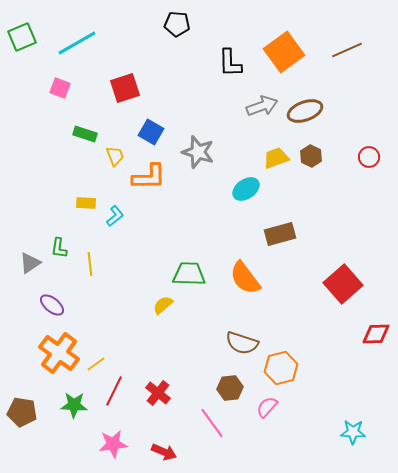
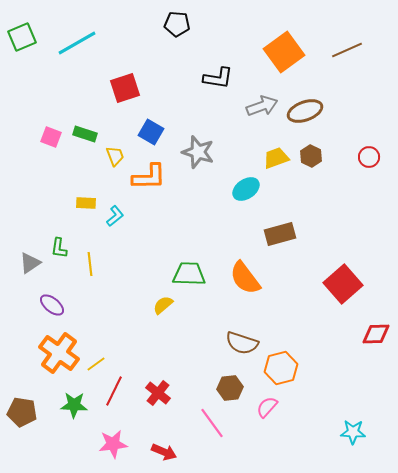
black L-shape at (230, 63): moved 12 px left, 15 px down; rotated 80 degrees counterclockwise
pink square at (60, 88): moved 9 px left, 49 px down
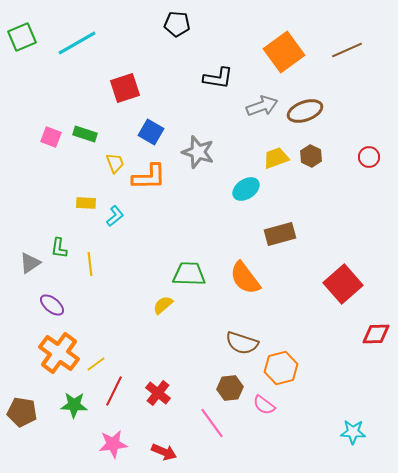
yellow trapezoid at (115, 156): moved 7 px down
pink semicircle at (267, 407): moved 3 px left, 2 px up; rotated 95 degrees counterclockwise
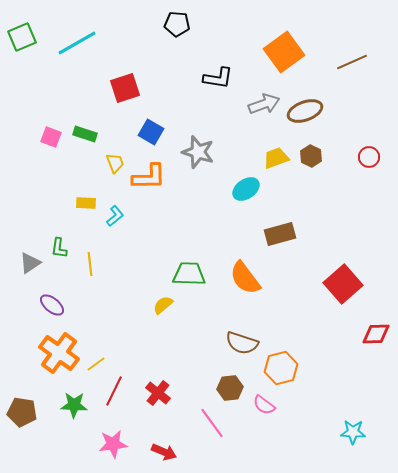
brown line at (347, 50): moved 5 px right, 12 px down
gray arrow at (262, 106): moved 2 px right, 2 px up
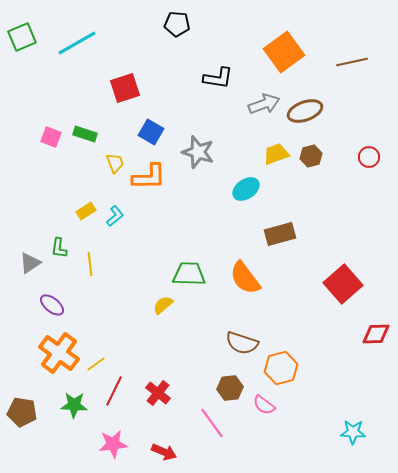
brown line at (352, 62): rotated 12 degrees clockwise
brown hexagon at (311, 156): rotated 20 degrees clockwise
yellow trapezoid at (276, 158): moved 4 px up
yellow rectangle at (86, 203): moved 8 px down; rotated 36 degrees counterclockwise
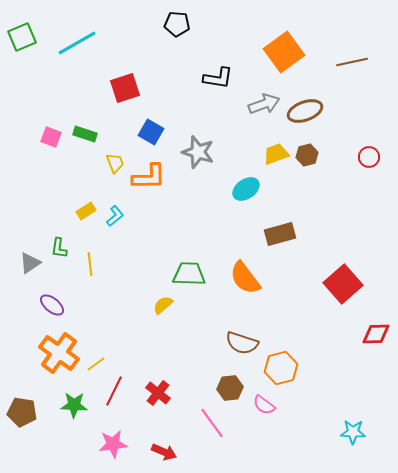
brown hexagon at (311, 156): moved 4 px left, 1 px up
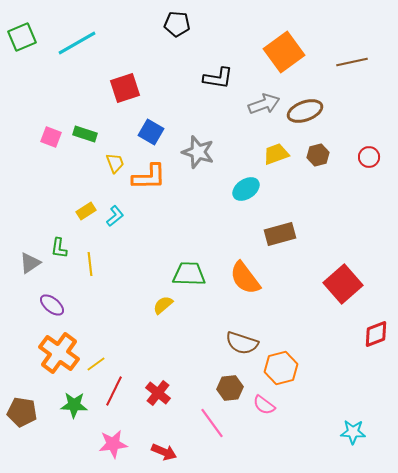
brown hexagon at (307, 155): moved 11 px right
red diamond at (376, 334): rotated 20 degrees counterclockwise
